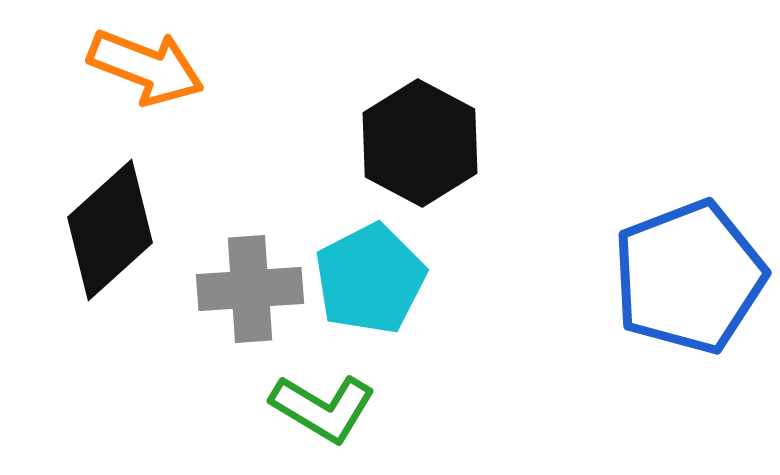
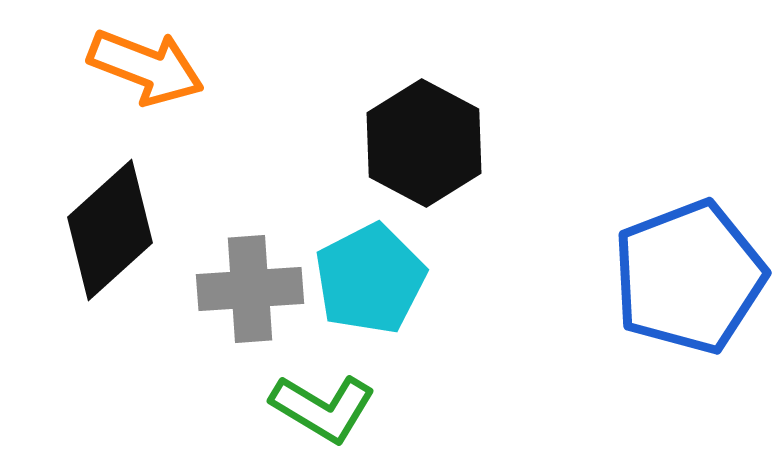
black hexagon: moved 4 px right
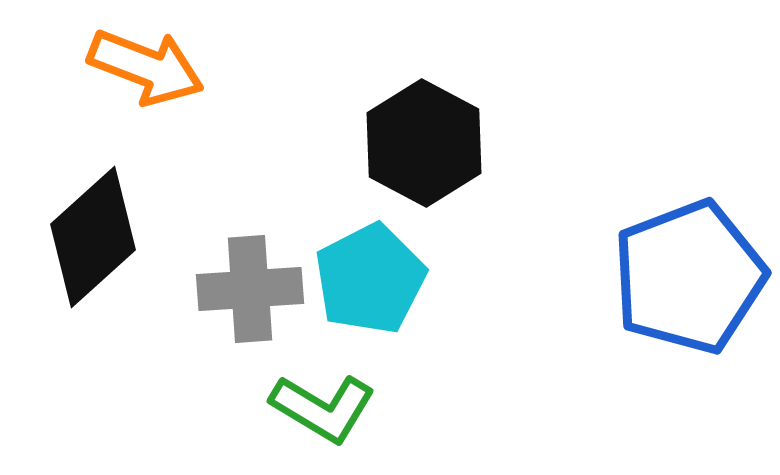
black diamond: moved 17 px left, 7 px down
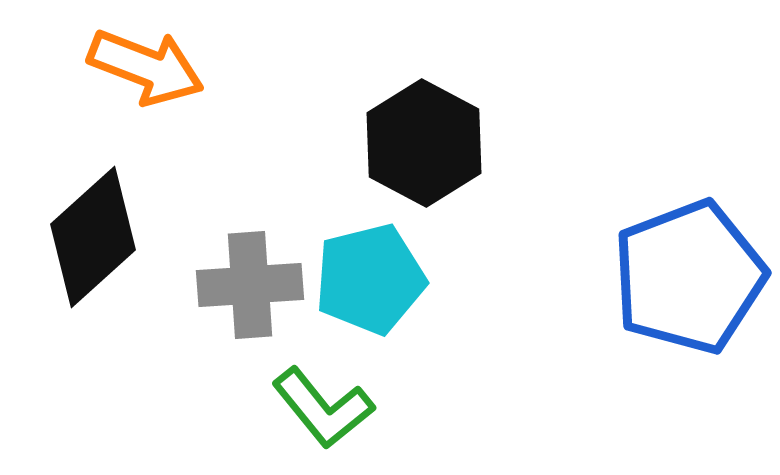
cyan pentagon: rotated 13 degrees clockwise
gray cross: moved 4 px up
green L-shape: rotated 20 degrees clockwise
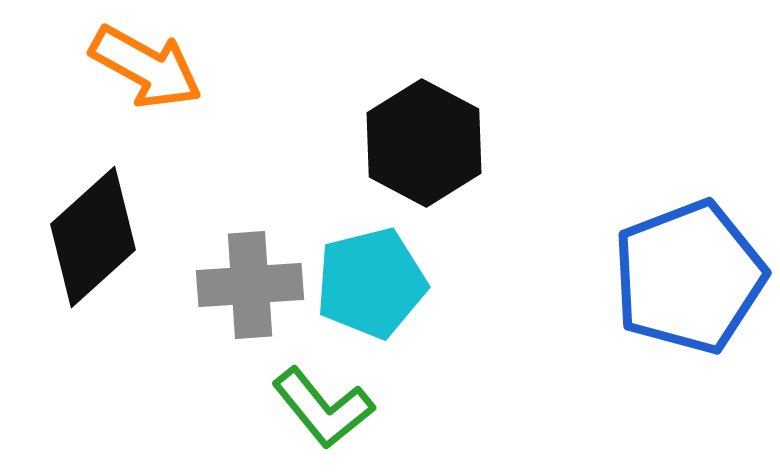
orange arrow: rotated 8 degrees clockwise
cyan pentagon: moved 1 px right, 4 px down
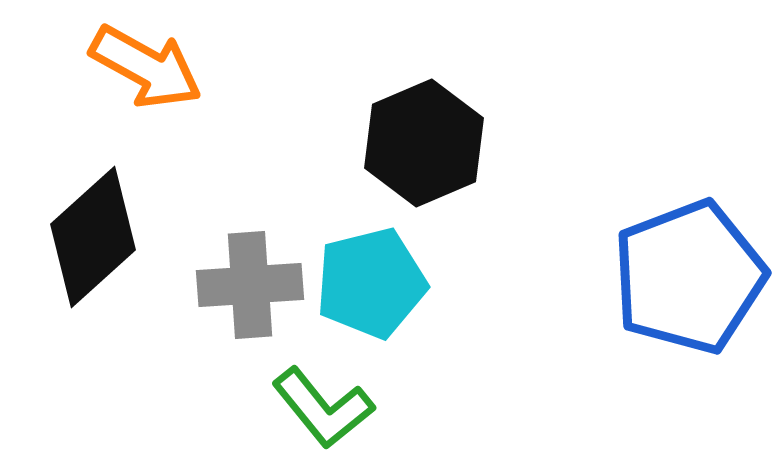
black hexagon: rotated 9 degrees clockwise
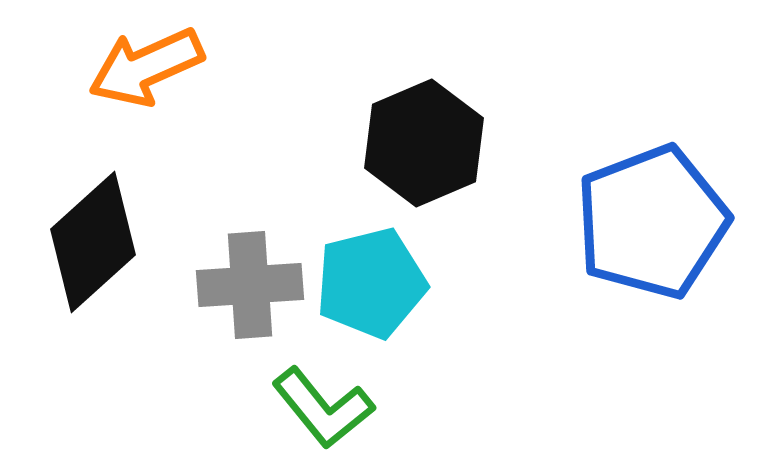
orange arrow: rotated 127 degrees clockwise
black diamond: moved 5 px down
blue pentagon: moved 37 px left, 55 px up
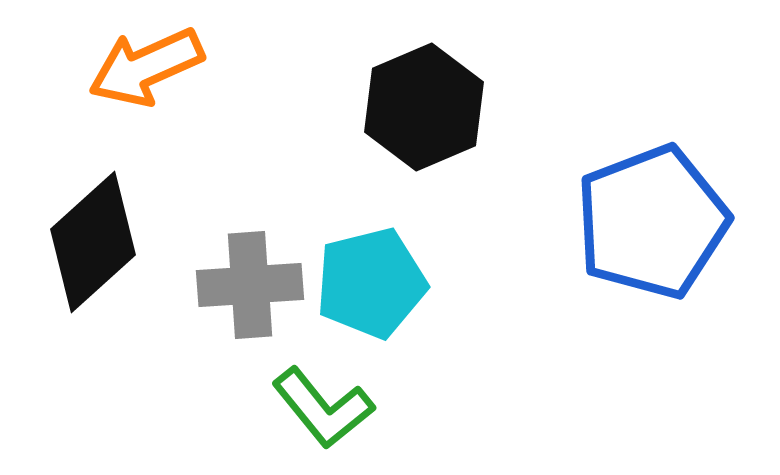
black hexagon: moved 36 px up
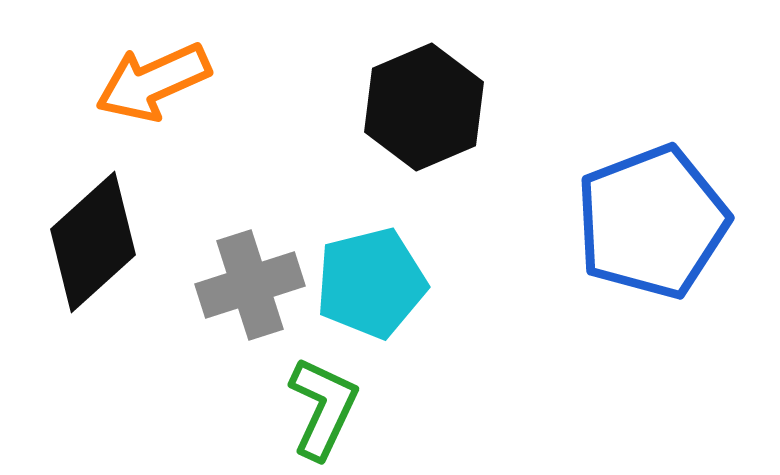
orange arrow: moved 7 px right, 15 px down
gray cross: rotated 14 degrees counterclockwise
green L-shape: rotated 116 degrees counterclockwise
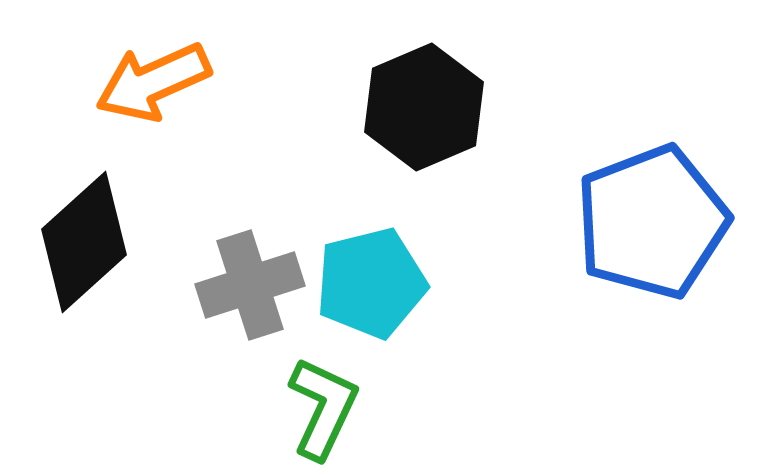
black diamond: moved 9 px left
